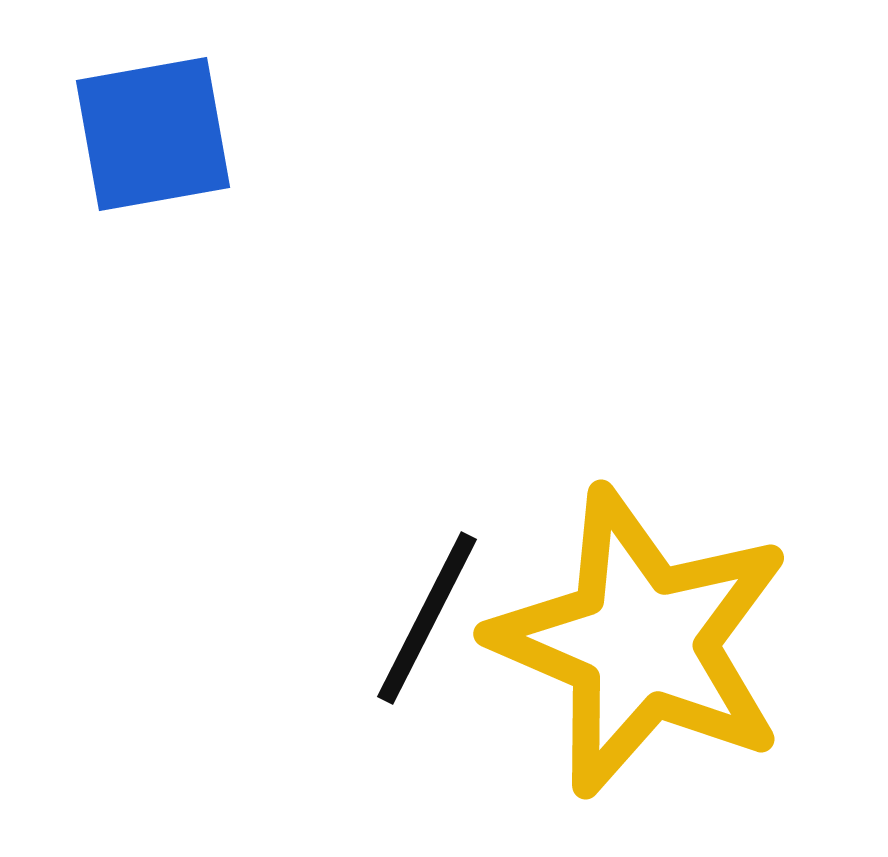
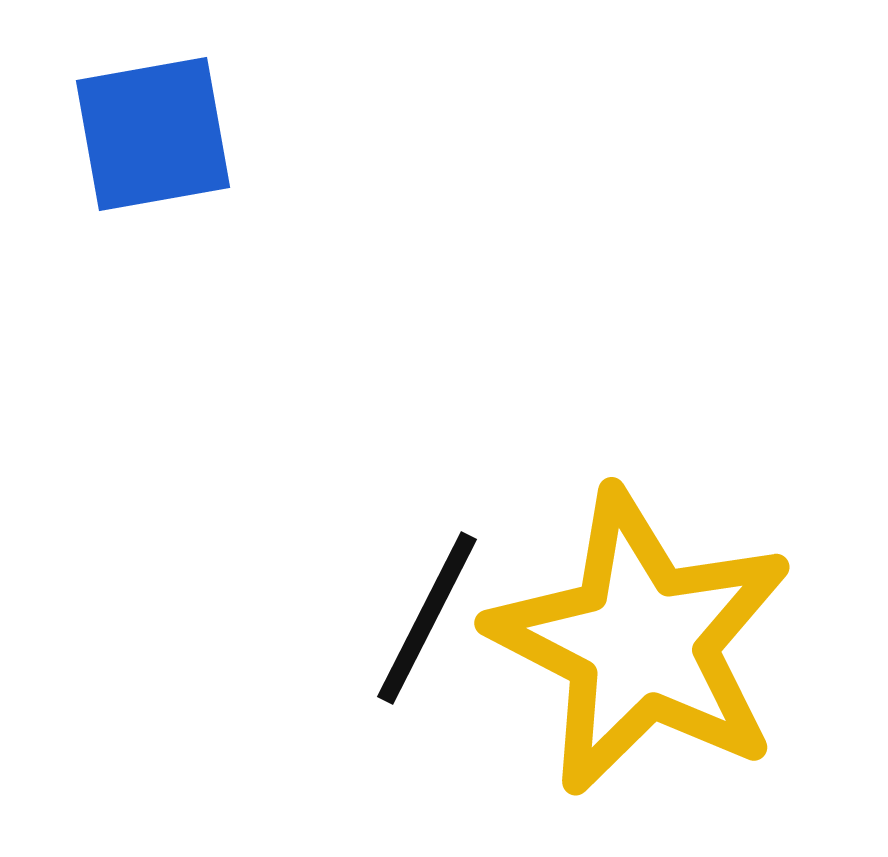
yellow star: rotated 4 degrees clockwise
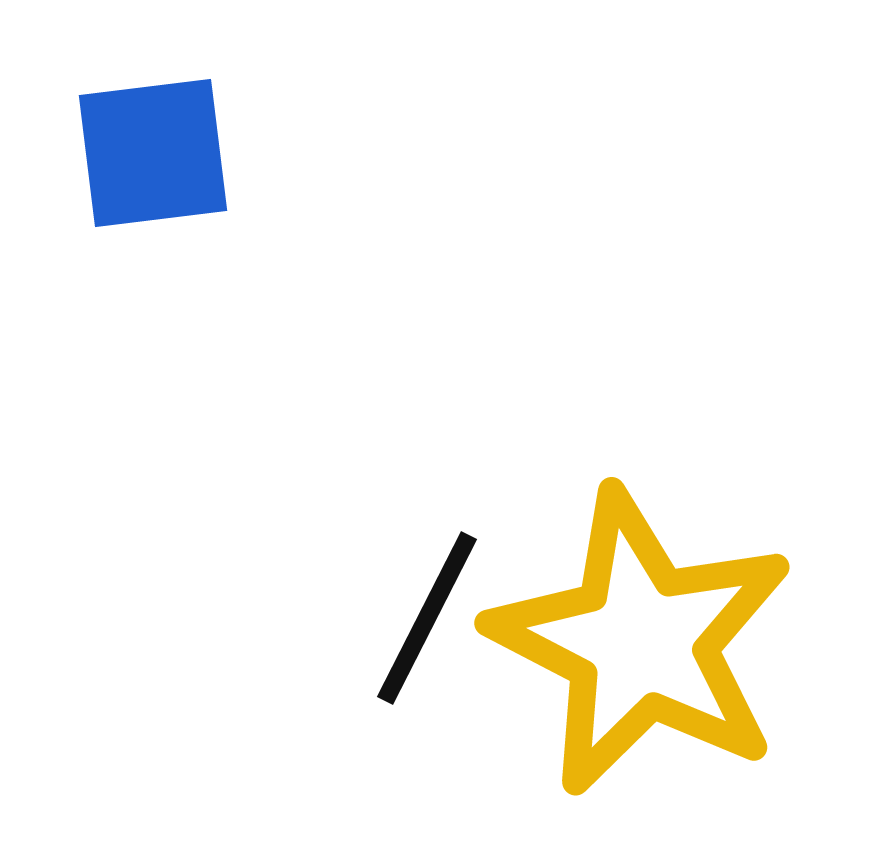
blue square: moved 19 px down; rotated 3 degrees clockwise
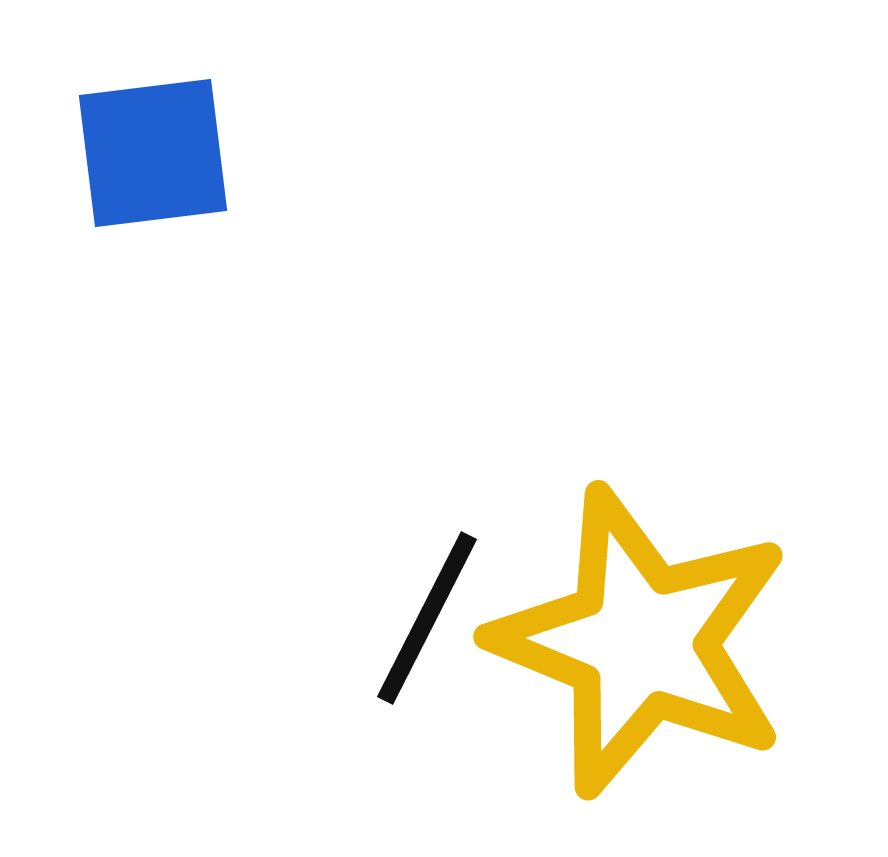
yellow star: rotated 5 degrees counterclockwise
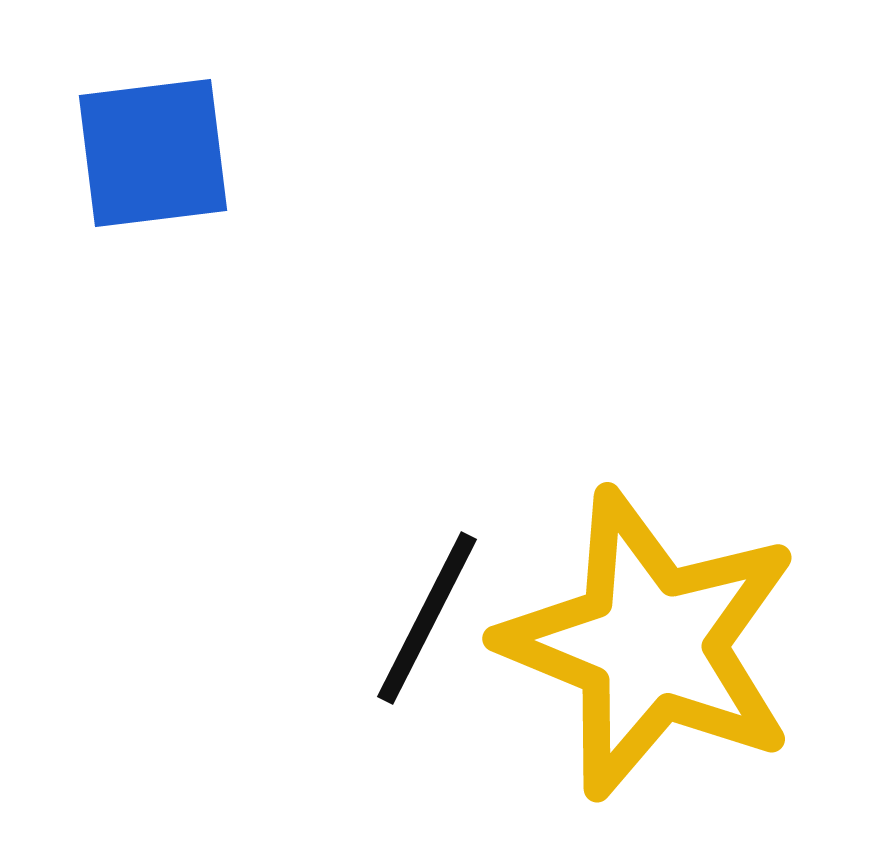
yellow star: moved 9 px right, 2 px down
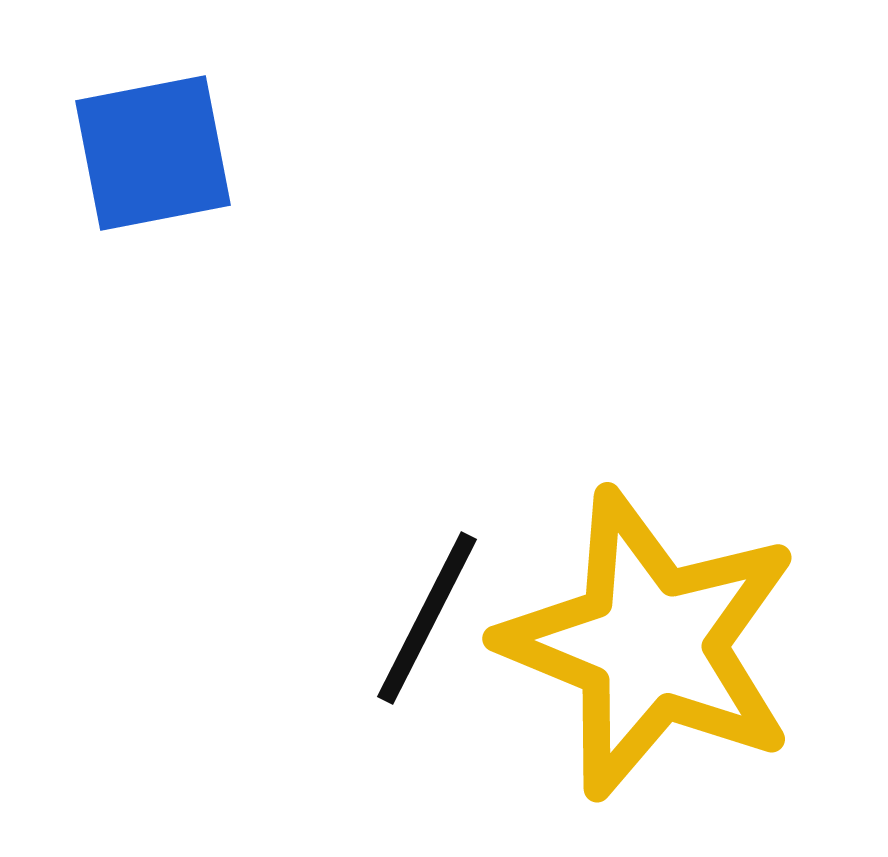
blue square: rotated 4 degrees counterclockwise
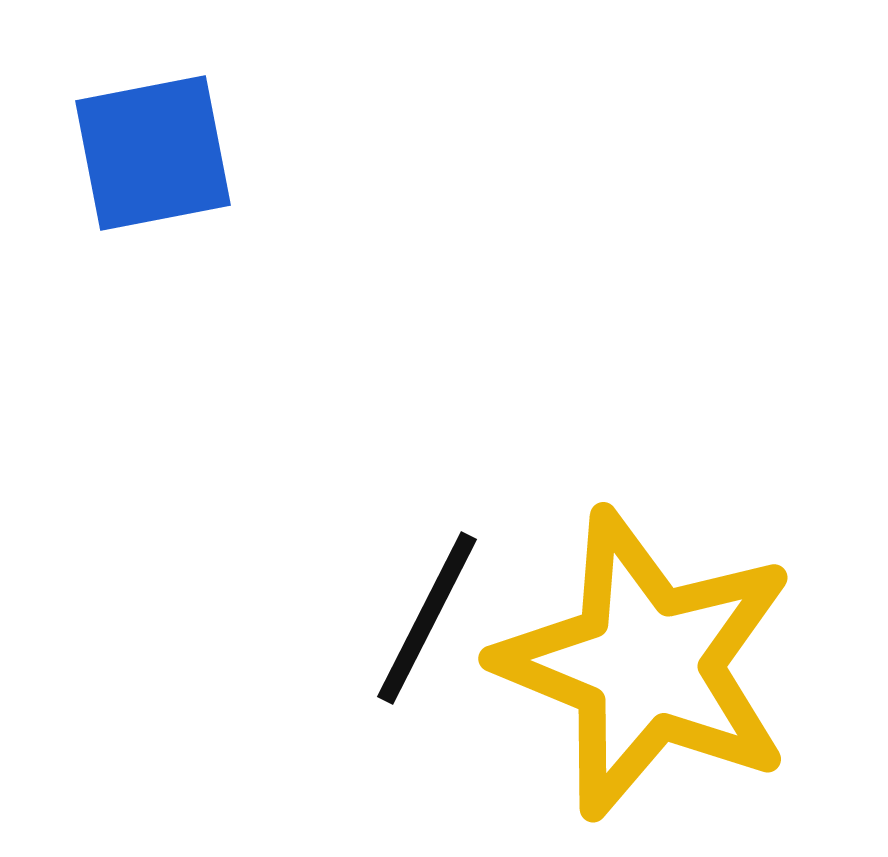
yellow star: moved 4 px left, 20 px down
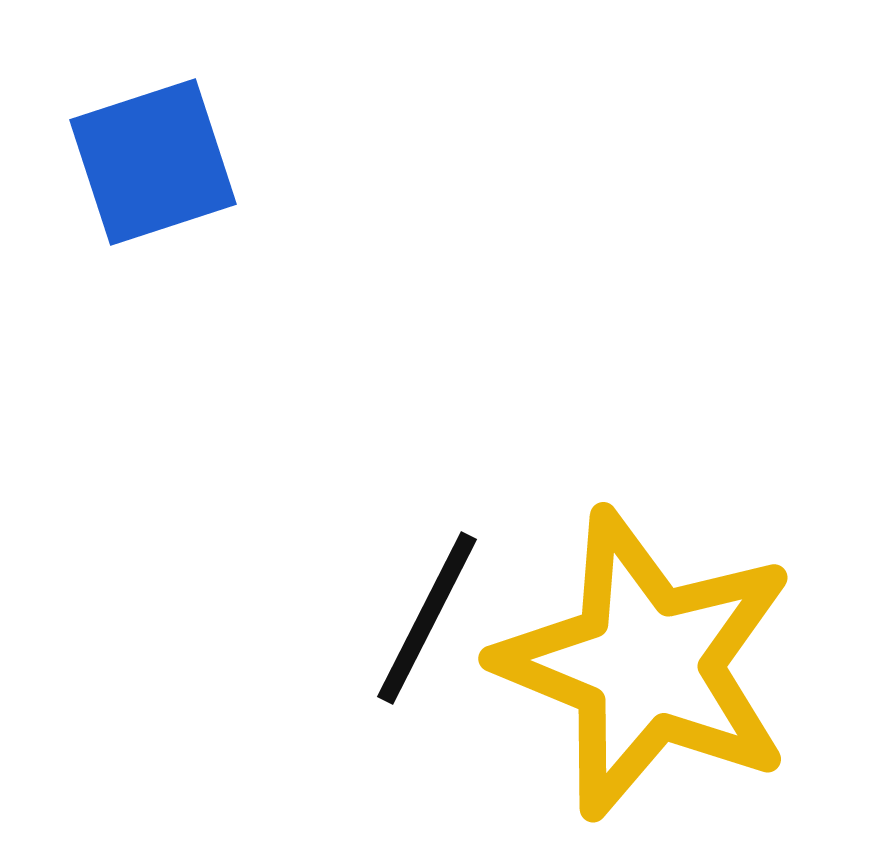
blue square: moved 9 px down; rotated 7 degrees counterclockwise
